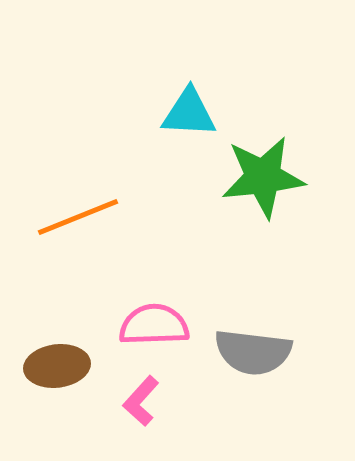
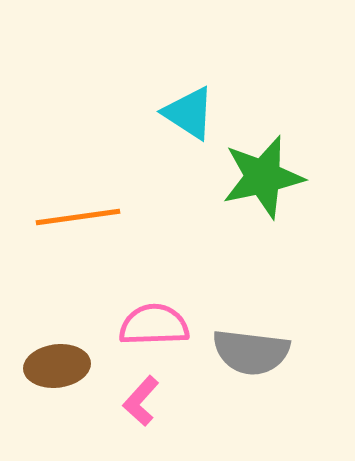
cyan triangle: rotated 30 degrees clockwise
green star: rotated 6 degrees counterclockwise
orange line: rotated 14 degrees clockwise
gray semicircle: moved 2 px left
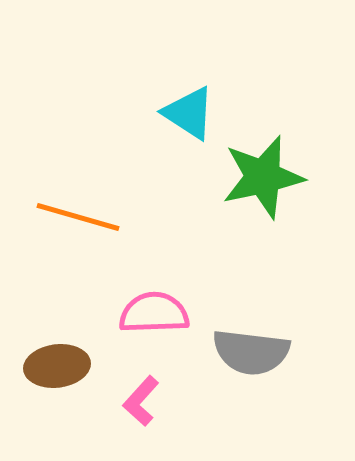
orange line: rotated 24 degrees clockwise
pink semicircle: moved 12 px up
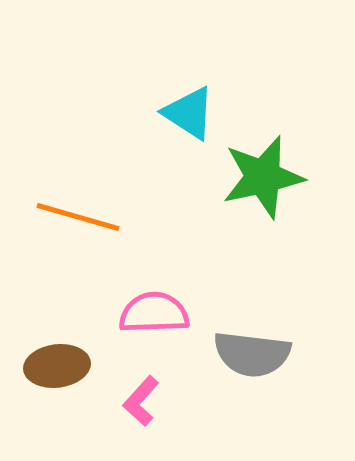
gray semicircle: moved 1 px right, 2 px down
